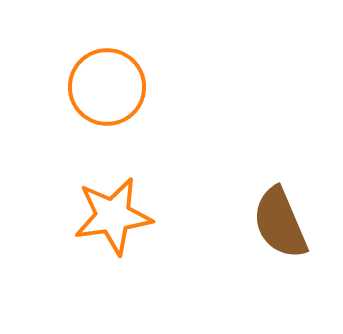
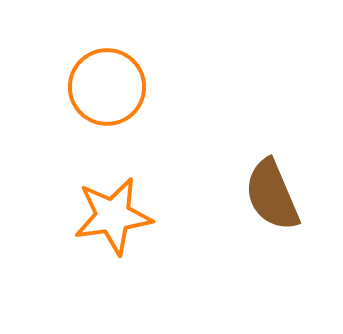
brown semicircle: moved 8 px left, 28 px up
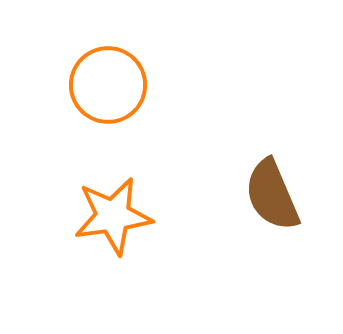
orange circle: moved 1 px right, 2 px up
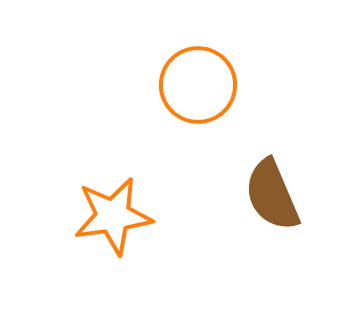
orange circle: moved 90 px right
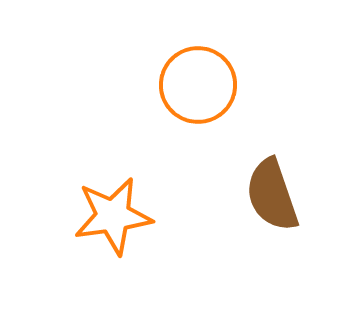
brown semicircle: rotated 4 degrees clockwise
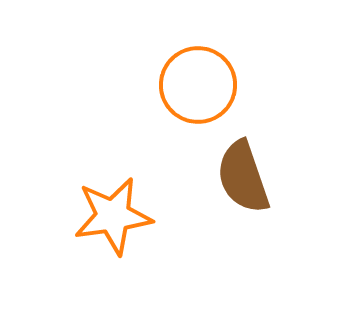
brown semicircle: moved 29 px left, 18 px up
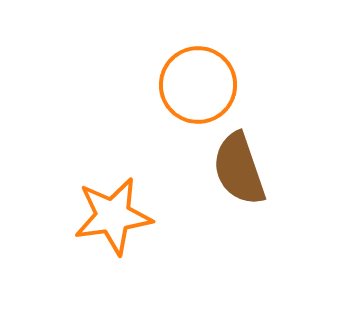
brown semicircle: moved 4 px left, 8 px up
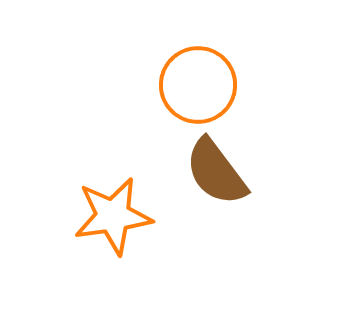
brown semicircle: moved 23 px left, 3 px down; rotated 18 degrees counterclockwise
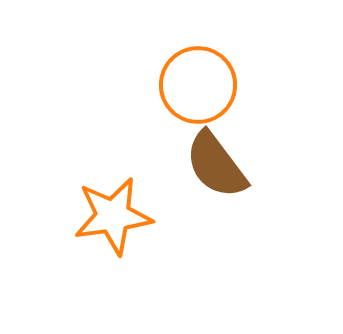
brown semicircle: moved 7 px up
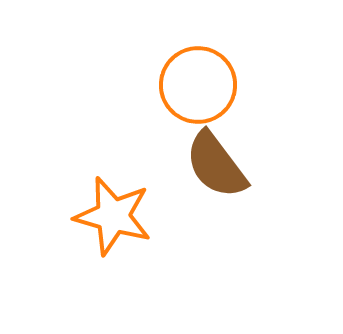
orange star: rotated 24 degrees clockwise
